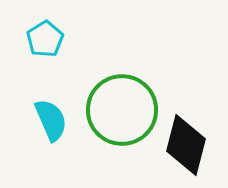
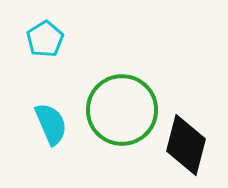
cyan semicircle: moved 4 px down
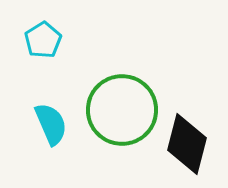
cyan pentagon: moved 2 px left, 1 px down
black diamond: moved 1 px right, 1 px up
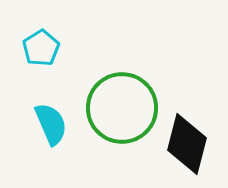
cyan pentagon: moved 2 px left, 8 px down
green circle: moved 2 px up
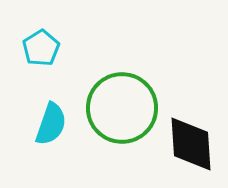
cyan semicircle: rotated 42 degrees clockwise
black diamond: moved 4 px right; rotated 18 degrees counterclockwise
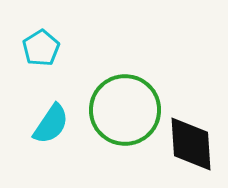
green circle: moved 3 px right, 2 px down
cyan semicircle: rotated 15 degrees clockwise
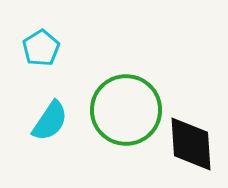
green circle: moved 1 px right
cyan semicircle: moved 1 px left, 3 px up
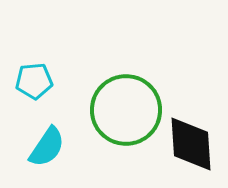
cyan pentagon: moved 7 px left, 33 px down; rotated 27 degrees clockwise
cyan semicircle: moved 3 px left, 26 px down
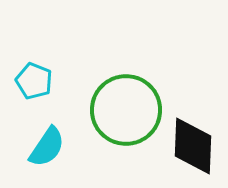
cyan pentagon: rotated 27 degrees clockwise
black diamond: moved 2 px right, 2 px down; rotated 6 degrees clockwise
